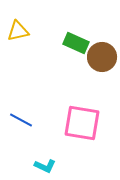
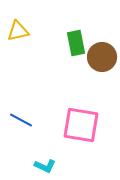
green rectangle: rotated 55 degrees clockwise
pink square: moved 1 px left, 2 px down
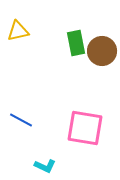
brown circle: moved 6 px up
pink square: moved 4 px right, 3 px down
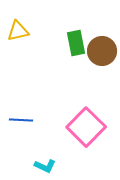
blue line: rotated 25 degrees counterclockwise
pink square: moved 1 px right, 1 px up; rotated 36 degrees clockwise
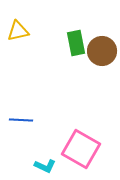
pink square: moved 5 px left, 22 px down; rotated 15 degrees counterclockwise
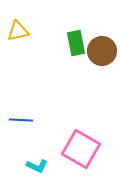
cyan L-shape: moved 8 px left
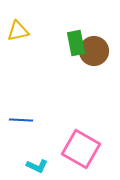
brown circle: moved 8 px left
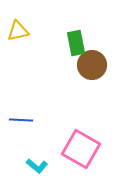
brown circle: moved 2 px left, 14 px down
cyan L-shape: rotated 15 degrees clockwise
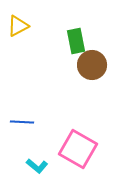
yellow triangle: moved 5 px up; rotated 15 degrees counterclockwise
green rectangle: moved 2 px up
blue line: moved 1 px right, 2 px down
pink square: moved 3 px left
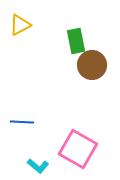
yellow triangle: moved 2 px right, 1 px up
cyan L-shape: moved 1 px right
